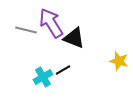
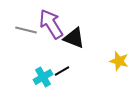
purple arrow: moved 1 px down
black line: moved 1 px left, 1 px down
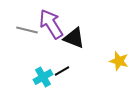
gray line: moved 1 px right
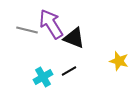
black line: moved 7 px right
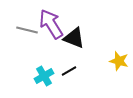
cyan cross: moved 1 px right, 1 px up
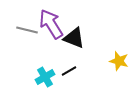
cyan cross: moved 1 px right, 1 px down
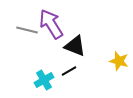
black triangle: moved 1 px right, 8 px down
cyan cross: moved 1 px left, 3 px down
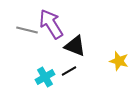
cyan cross: moved 1 px right, 3 px up
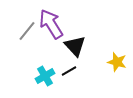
gray line: moved 1 px down; rotated 65 degrees counterclockwise
black triangle: rotated 25 degrees clockwise
yellow star: moved 2 px left, 1 px down
cyan cross: moved 1 px up
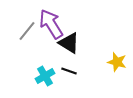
black triangle: moved 6 px left, 3 px up; rotated 15 degrees counterclockwise
black line: rotated 49 degrees clockwise
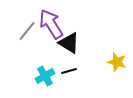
black line: rotated 35 degrees counterclockwise
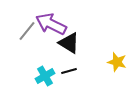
purple arrow: rotated 32 degrees counterclockwise
